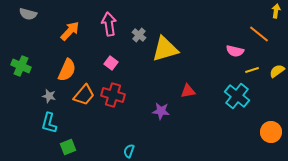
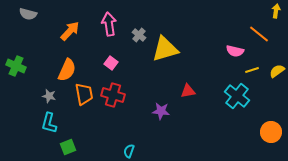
green cross: moved 5 px left
orange trapezoid: moved 1 px up; rotated 50 degrees counterclockwise
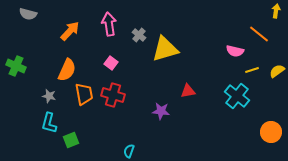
green square: moved 3 px right, 7 px up
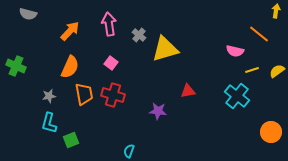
orange semicircle: moved 3 px right, 3 px up
gray star: rotated 24 degrees counterclockwise
purple star: moved 3 px left
